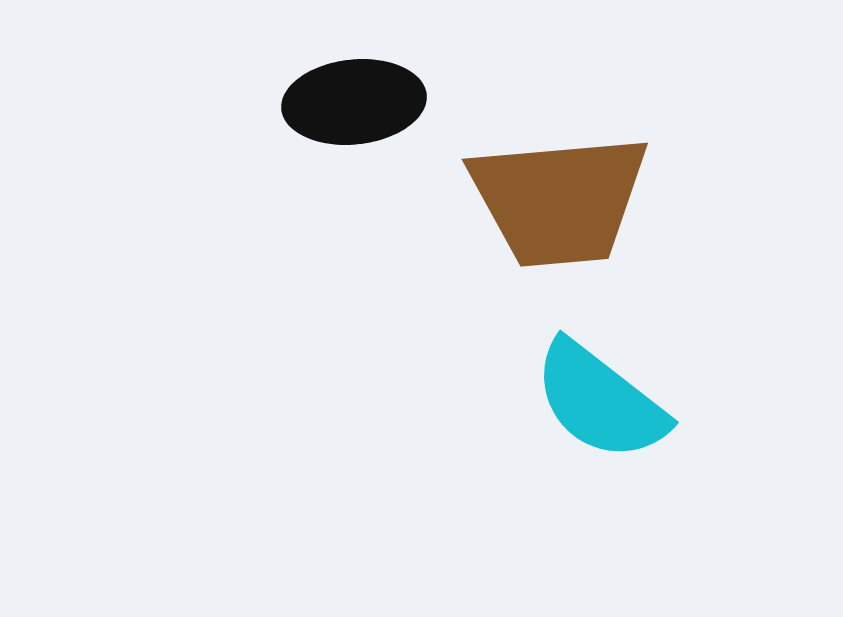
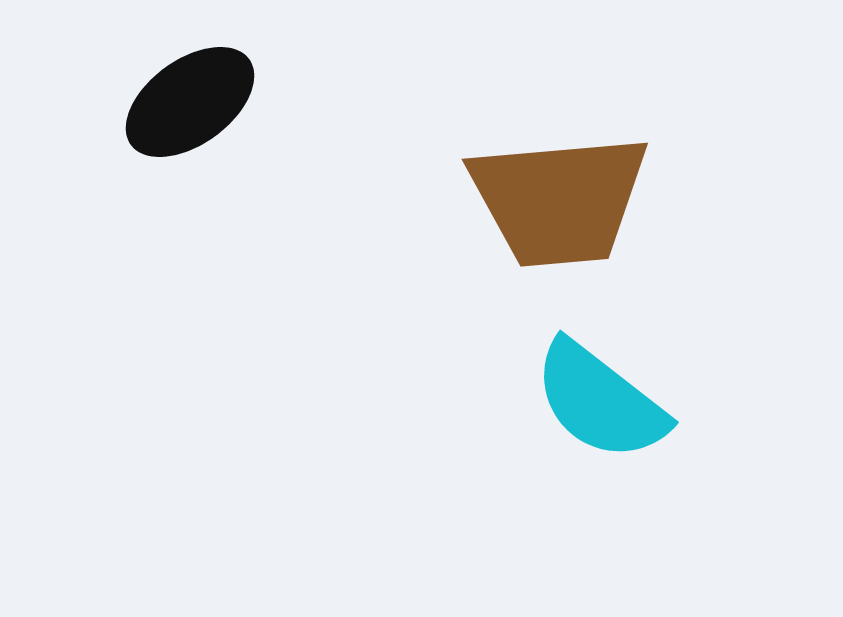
black ellipse: moved 164 px left; rotated 30 degrees counterclockwise
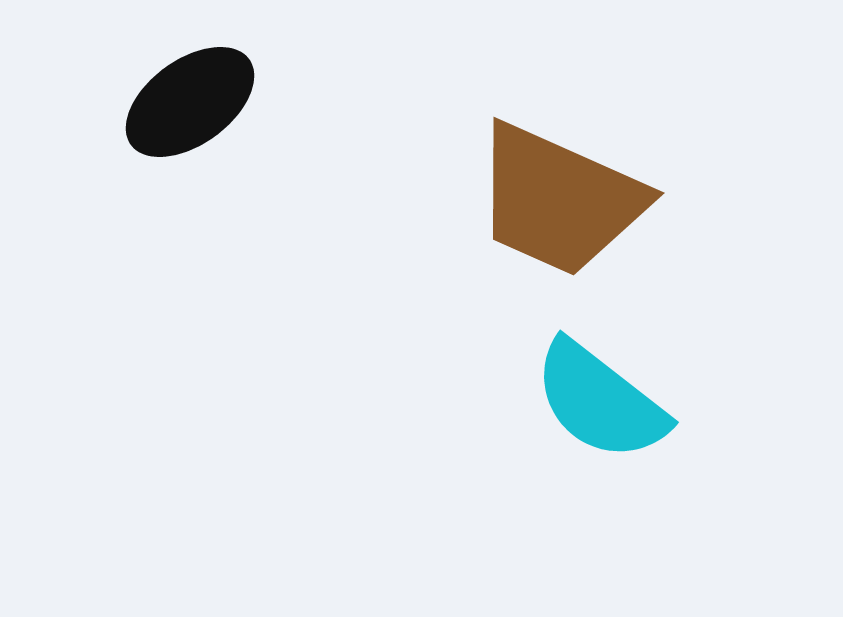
brown trapezoid: rotated 29 degrees clockwise
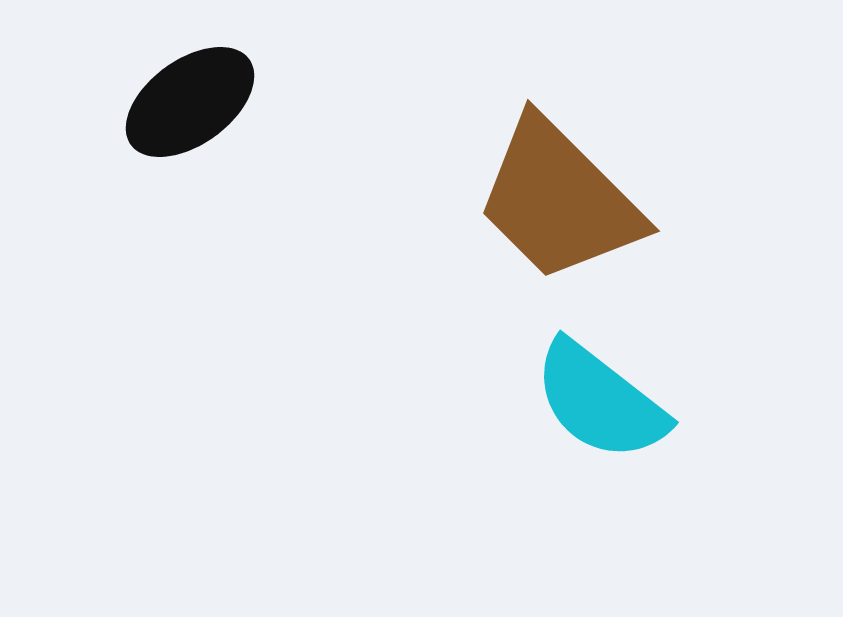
brown trapezoid: rotated 21 degrees clockwise
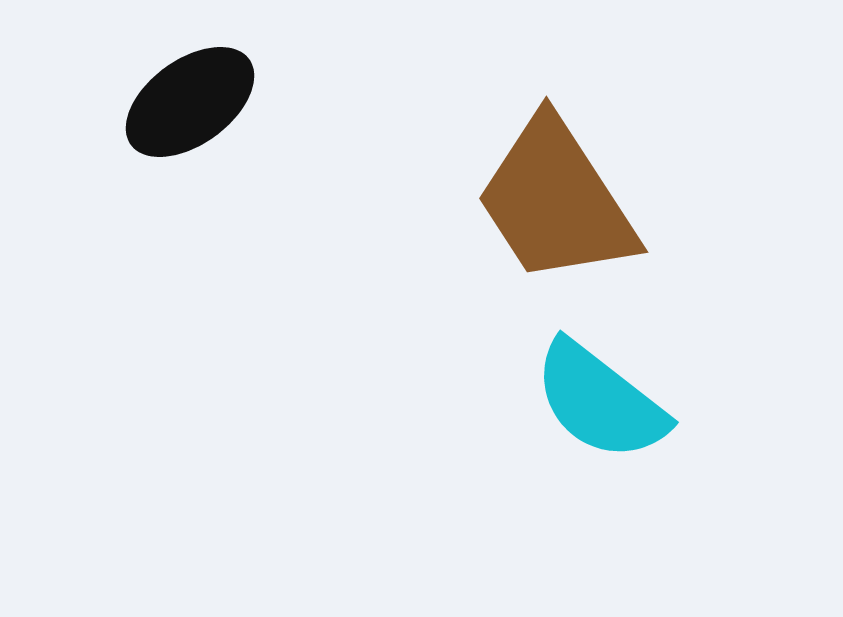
brown trapezoid: moved 3 px left, 1 px down; rotated 12 degrees clockwise
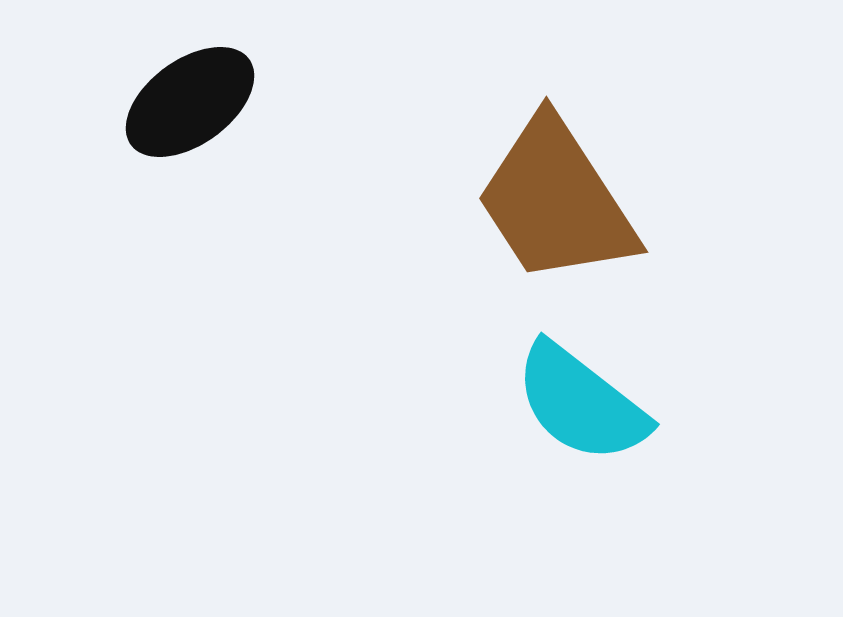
cyan semicircle: moved 19 px left, 2 px down
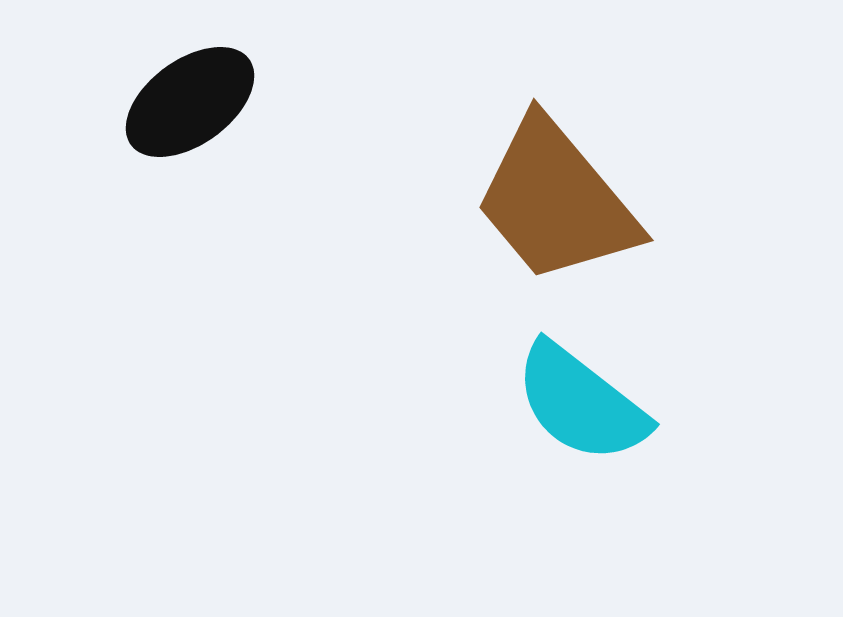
brown trapezoid: rotated 7 degrees counterclockwise
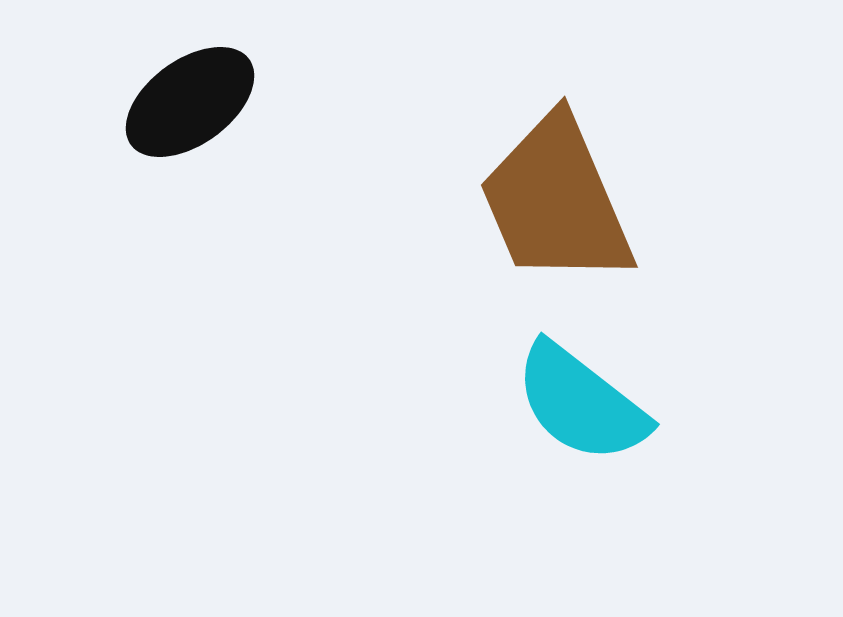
brown trapezoid: rotated 17 degrees clockwise
